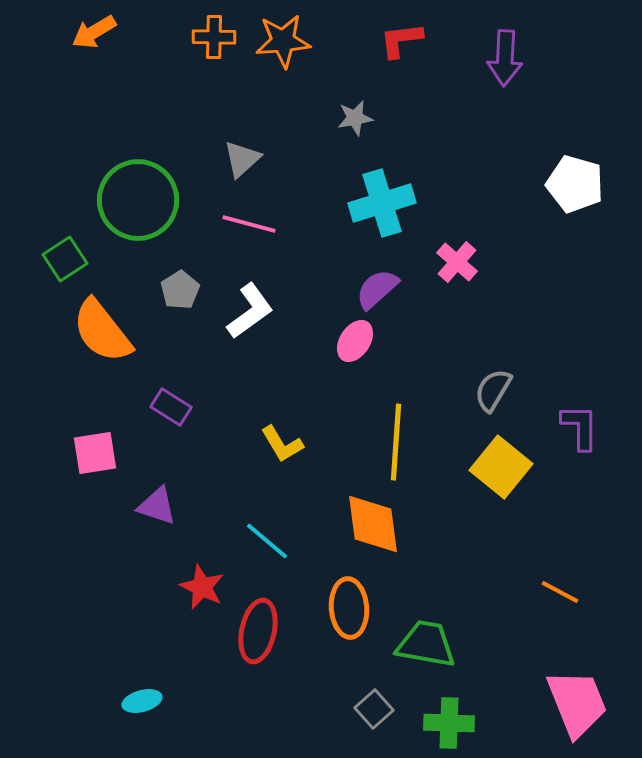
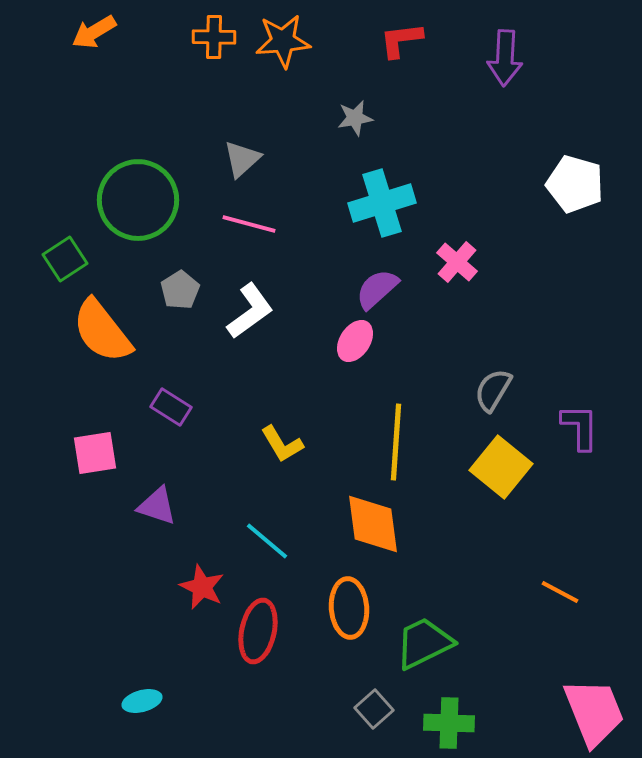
green trapezoid: moved 2 px left, 1 px up; rotated 36 degrees counterclockwise
pink trapezoid: moved 17 px right, 9 px down
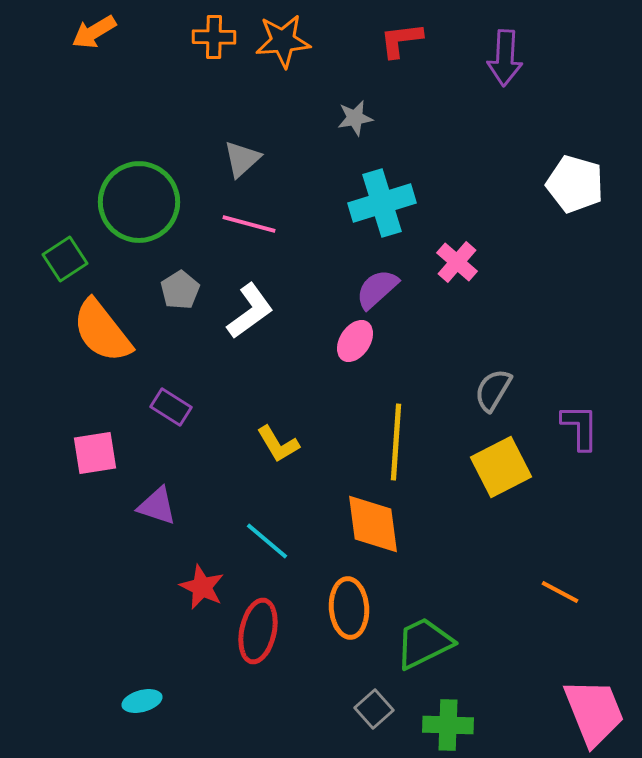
green circle: moved 1 px right, 2 px down
yellow L-shape: moved 4 px left
yellow square: rotated 24 degrees clockwise
green cross: moved 1 px left, 2 px down
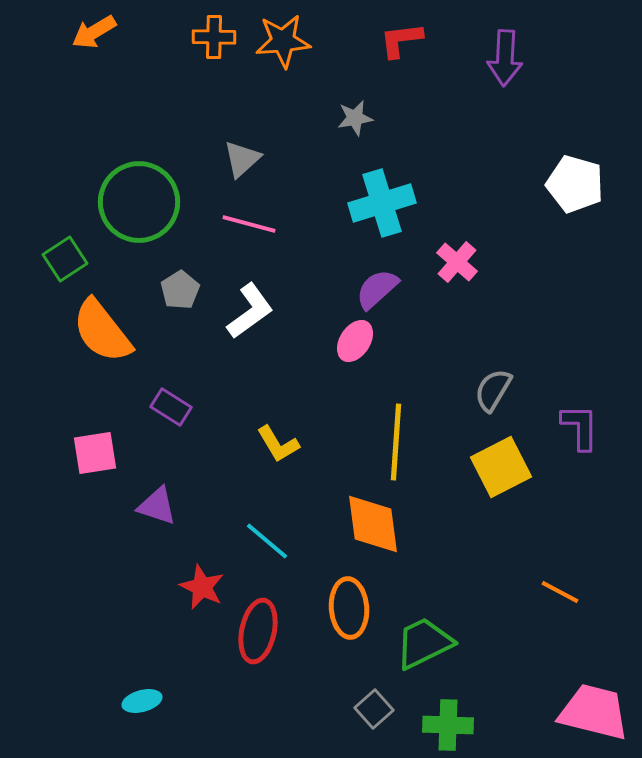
pink trapezoid: rotated 54 degrees counterclockwise
